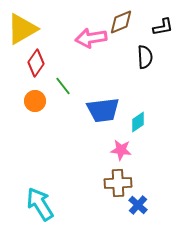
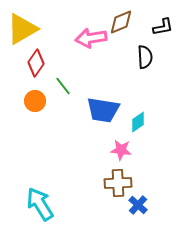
blue trapezoid: rotated 16 degrees clockwise
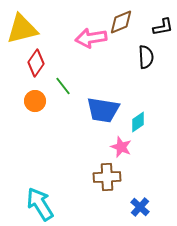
yellow triangle: rotated 16 degrees clockwise
black semicircle: moved 1 px right
pink star: moved 3 px up; rotated 15 degrees clockwise
brown cross: moved 11 px left, 6 px up
blue cross: moved 2 px right, 2 px down
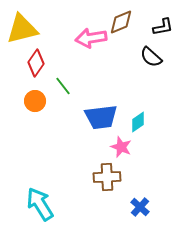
black semicircle: moved 5 px right; rotated 135 degrees clockwise
blue trapezoid: moved 2 px left, 7 px down; rotated 16 degrees counterclockwise
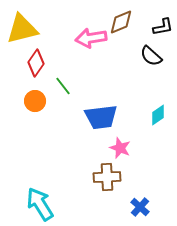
black semicircle: moved 1 px up
cyan diamond: moved 20 px right, 7 px up
pink star: moved 1 px left, 1 px down
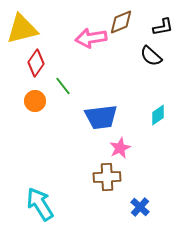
pink star: rotated 25 degrees clockwise
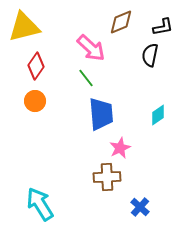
yellow triangle: moved 2 px right, 2 px up
pink arrow: moved 10 px down; rotated 128 degrees counterclockwise
black semicircle: moved 1 px left, 1 px up; rotated 60 degrees clockwise
red diamond: moved 3 px down
green line: moved 23 px right, 8 px up
blue trapezoid: moved 3 px up; rotated 88 degrees counterclockwise
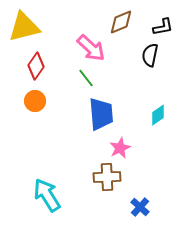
cyan arrow: moved 7 px right, 9 px up
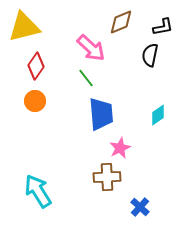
cyan arrow: moved 9 px left, 4 px up
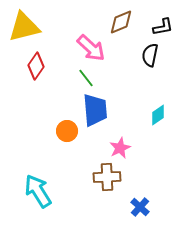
orange circle: moved 32 px right, 30 px down
blue trapezoid: moved 6 px left, 4 px up
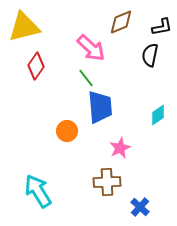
black L-shape: moved 1 px left
blue trapezoid: moved 5 px right, 3 px up
brown cross: moved 5 px down
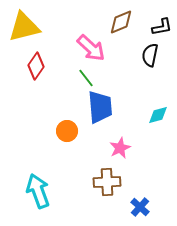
cyan diamond: rotated 20 degrees clockwise
cyan arrow: rotated 12 degrees clockwise
